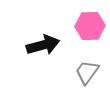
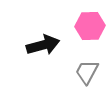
gray trapezoid: rotated 8 degrees counterclockwise
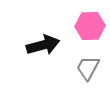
gray trapezoid: moved 1 px right, 4 px up
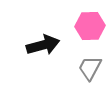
gray trapezoid: moved 2 px right
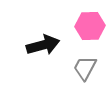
gray trapezoid: moved 5 px left
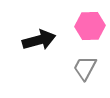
black arrow: moved 4 px left, 5 px up
